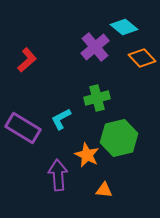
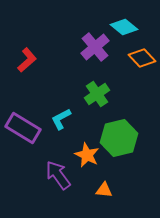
green cross: moved 4 px up; rotated 20 degrees counterclockwise
purple arrow: rotated 32 degrees counterclockwise
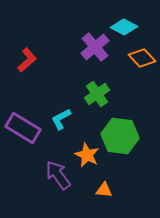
cyan diamond: rotated 12 degrees counterclockwise
green hexagon: moved 1 px right, 2 px up; rotated 21 degrees clockwise
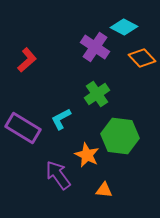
purple cross: rotated 16 degrees counterclockwise
